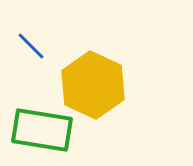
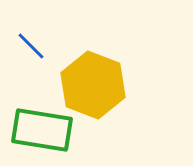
yellow hexagon: rotated 4 degrees counterclockwise
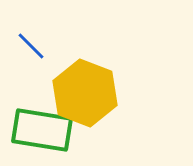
yellow hexagon: moved 8 px left, 8 px down
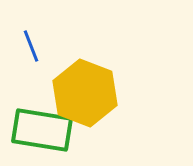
blue line: rotated 24 degrees clockwise
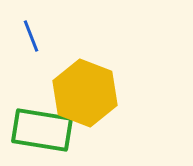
blue line: moved 10 px up
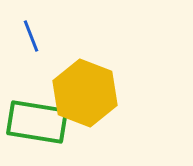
green rectangle: moved 5 px left, 8 px up
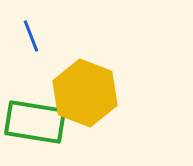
green rectangle: moved 2 px left
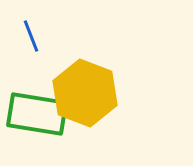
green rectangle: moved 2 px right, 8 px up
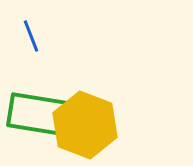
yellow hexagon: moved 32 px down
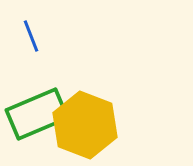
green rectangle: rotated 32 degrees counterclockwise
